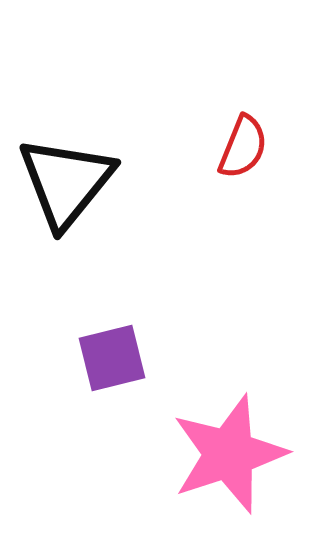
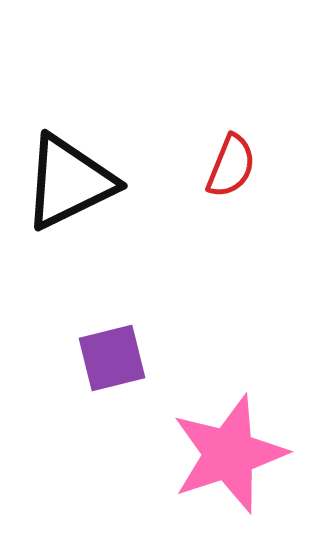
red semicircle: moved 12 px left, 19 px down
black triangle: moved 3 px right; rotated 25 degrees clockwise
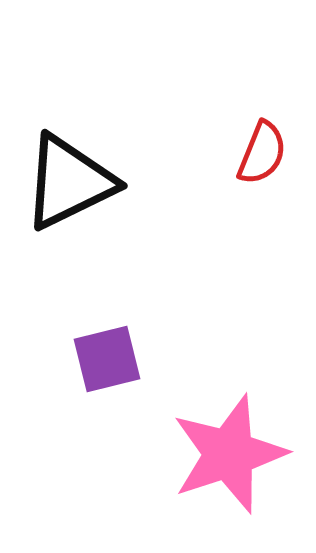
red semicircle: moved 31 px right, 13 px up
purple square: moved 5 px left, 1 px down
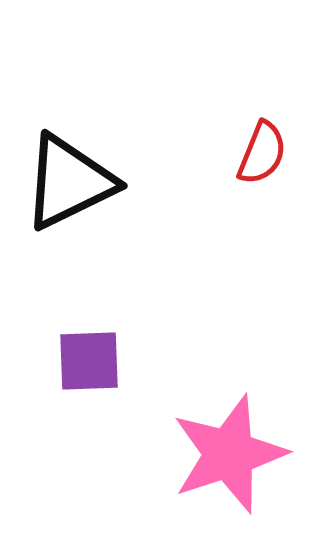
purple square: moved 18 px left, 2 px down; rotated 12 degrees clockwise
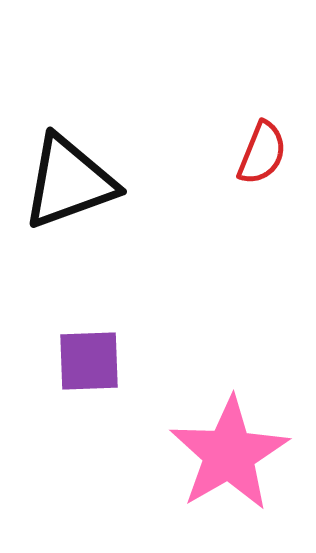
black triangle: rotated 6 degrees clockwise
pink star: rotated 12 degrees counterclockwise
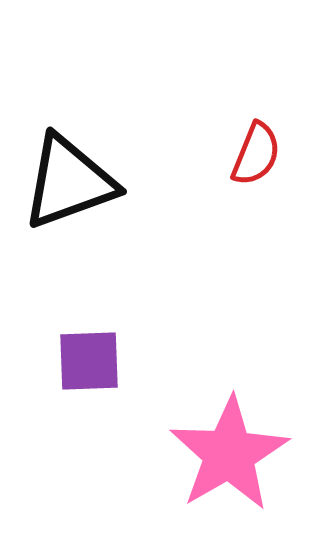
red semicircle: moved 6 px left, 1 px down
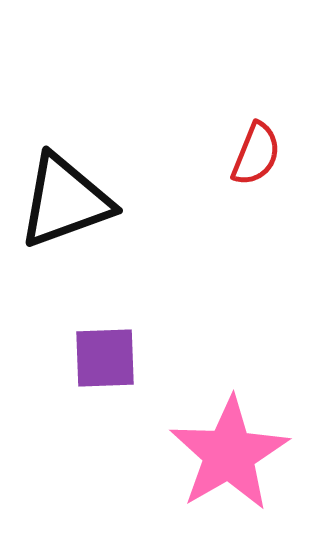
black triangle: moved 4 px left, 19 px down
purple square: moved 16 px right, 3 px up
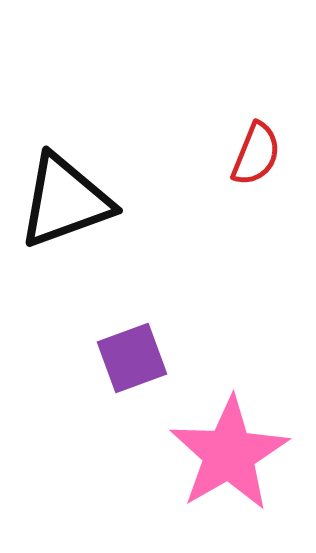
purple square: moved 27 px right; rotated 18 degrees counterclockwise
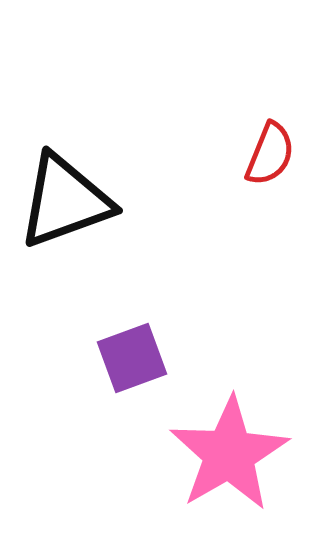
red semicircle: moved 14 px right
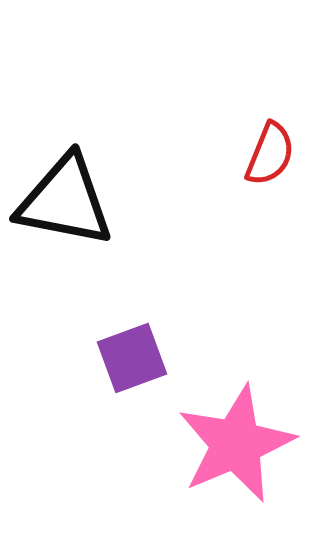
black triangle: rotated 31 degrees clockwise
pink star: moved 7 px right, 10 px up; rotated 7 degrees clockwise
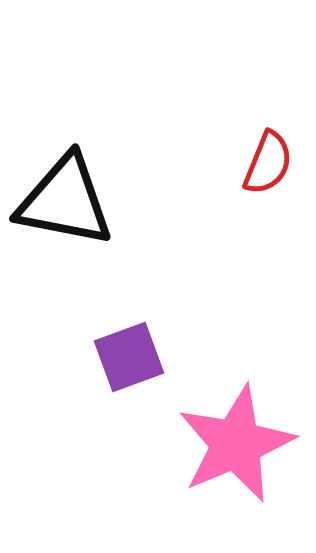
red semicircle: moved 2 px left, 9 px down
purple square: moved 3 px left, 1 px up
